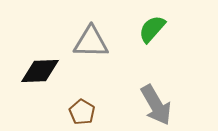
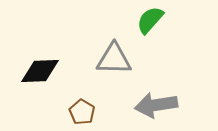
green semicircle: moved 2 px left, 9 px up
gray triangle: moved 23 px right, 17 px down
gray arrow: rotated 111 degrees clockwise
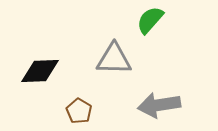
gray arrow: moved 3 px right
brown pentagon: moved 3 px left, 1 px up
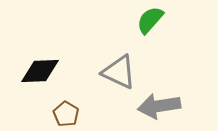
gray triangle: moved 5 px right, 13 px down; rotated 24 degrees clockwise
gray arrow: moved 1 px down
brown pentagon: moved 13 px left, 3 px down
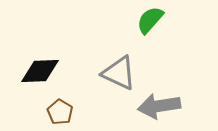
gray triangle: moved 1 px down
brown pentagon: moved 6 px left, 2 px up
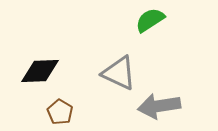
green semicircle: rotated 16 degrees clockwise
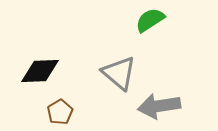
gray triangle: rotated 15 degrees clockwise
brown pentagon: rotated 10 degrees clockwise
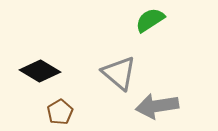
black diamond: rotated 33 degrees clockwise
gray arrow: moved 2 px left
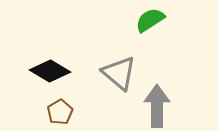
black diamond: moved 10 px right
gray arrow: rotated 99 degrees clockwise
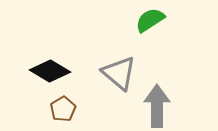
brown pentagon: moved 3 px right, 3 px up
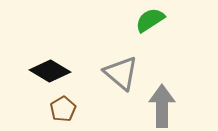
gray triangle: moved 2 px right
gray arrow: moved 5 px right
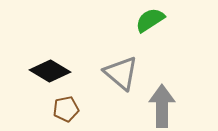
brown pentagon: moved 3 px right; rotated 20 degrees clockwise
